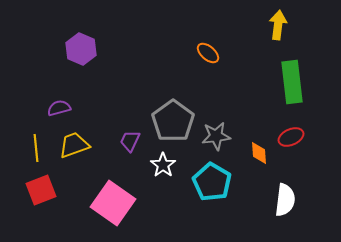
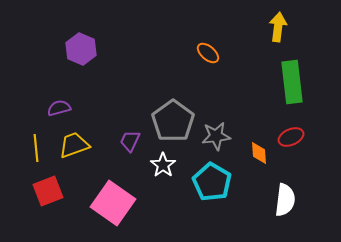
yellow arrow: moved 2 px down
red square: moved 7 px right, 1 px down
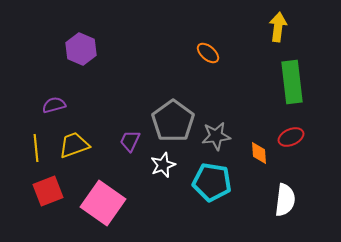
purple semicircle: moved 5 px left, 3 px up
white star: rotated 15 degrees clockwise
cyan pentagon: rotated 21 degrees counterclockwise
pink square: moved 10 px left
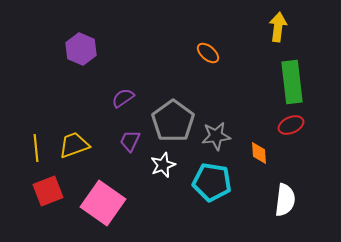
purple semicircle: moved 69 px right, 7 px up; rotated 20 degrees counterclockwise
red ellipse: moved 12 px up
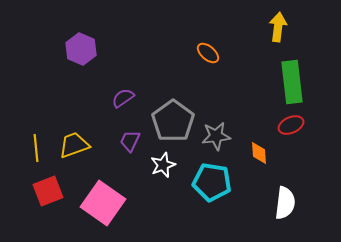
white semicircle: moved 3 px down
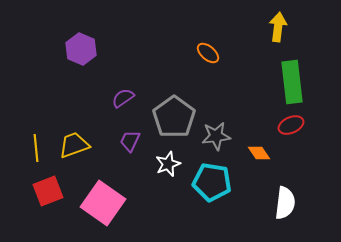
gray pentagon: moved 1 px right, 4 px up
orange diamond: rotated 30 degrees counterclockwise
white star: moved 5 px right, 1 px up
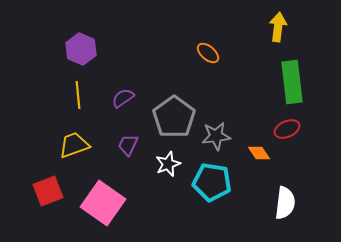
red ellipse: moved 4 px left, 4 px down
purple trapezoid: moved 2 px left, 4 px down
yellow line: moved 42 px right, 53 px up
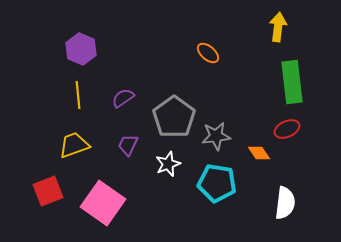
cyan pentagon: moved 5 px right, 1 px down
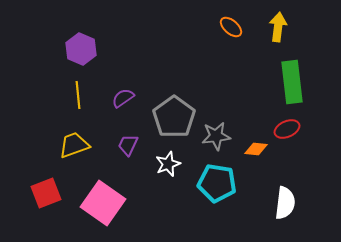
orange ellipse: moved 23 px right, 26 px up
orange diamond: moved 3 px left, 4 px up; rotated 50 degrees counterclockwise
red square: moved 2 px left, 2 px down
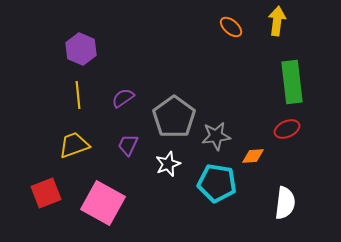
yellow arrow: moved 1 px left, 6 px up
orange diamond: moved 3 px left, 7 px down; rotated 10 degrees counterclockwise
pink square: rotated 6 degrees counterclockwise
